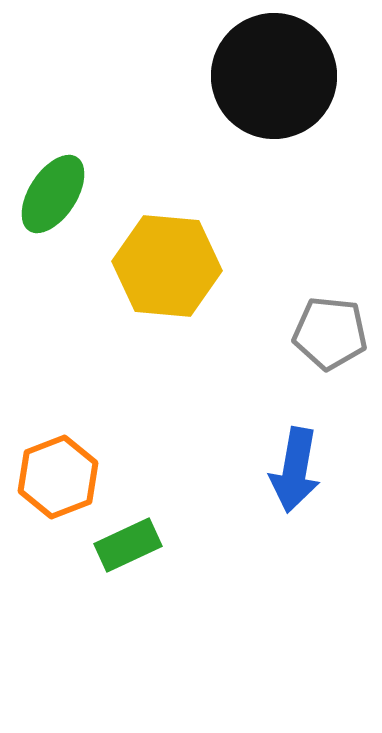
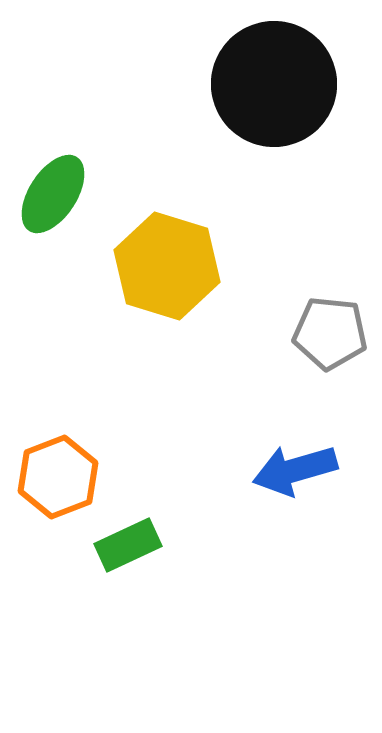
black circle: moved 8 px down
yellow hexagon: rotated 12 degrees clockwise
blue arrow: rotated 64 degrees clockwise
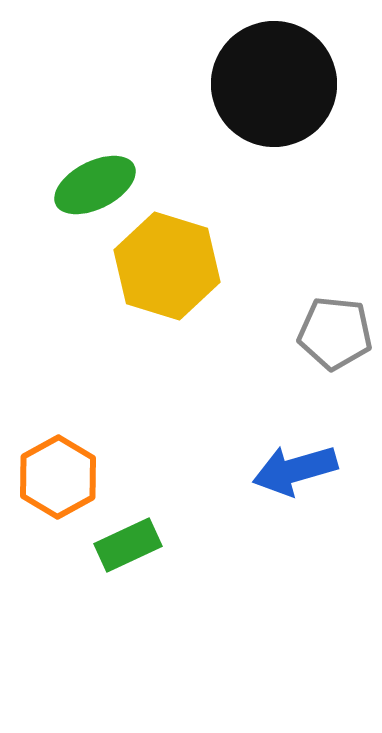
green ellipse: moved 42 px right, 9 px up; rotated 30 degrees clockwise
gray pentagon: moved 5 px right
orange hexagon: rotated 8 degrees counterclockwise
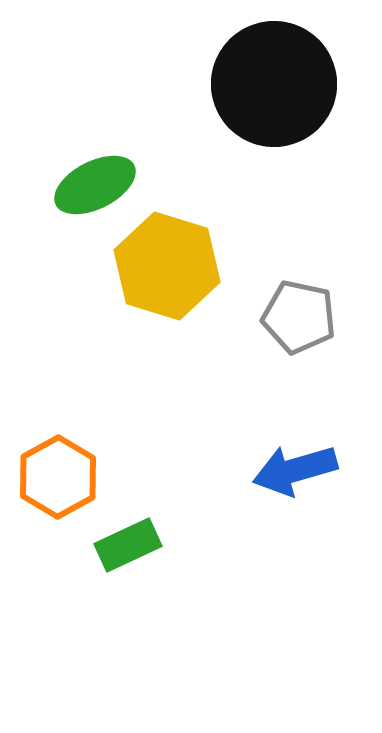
gray pentagon: moved 36 px left, 16 px up; rotated 6 degrees clockwise
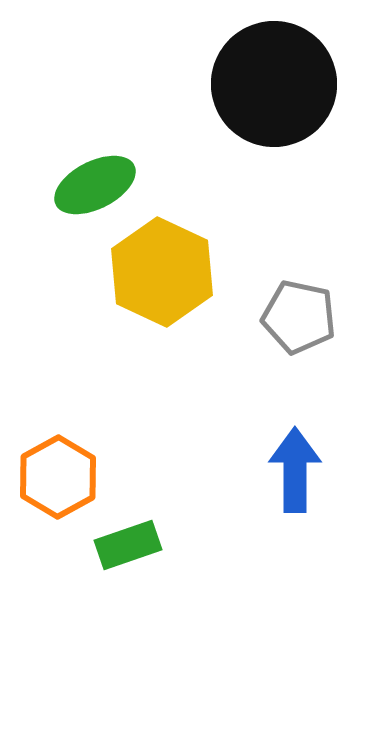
yellow hexagon: moved 5 px left, 6 px down; rotated 8 degrees clockwise
blue arrow: rotated 106 degrees clockwise
green rectangle: rotated 6 degrees clockwise
